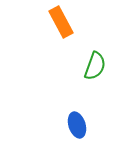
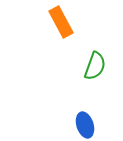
blue ellipse: moved 8 px right
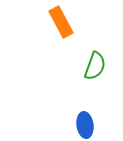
blue ellipse: rotated 10 degrees clockwise
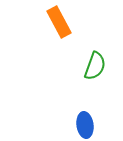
orange rectangle: moved 2 px left
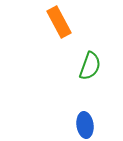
green semicircle: moved 5 px left
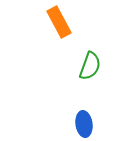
blue ellipse: moved 1 px left, 1 px up
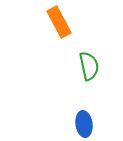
green semicircle: moved 1 px left; rotated 32 degrees counterclockwise
